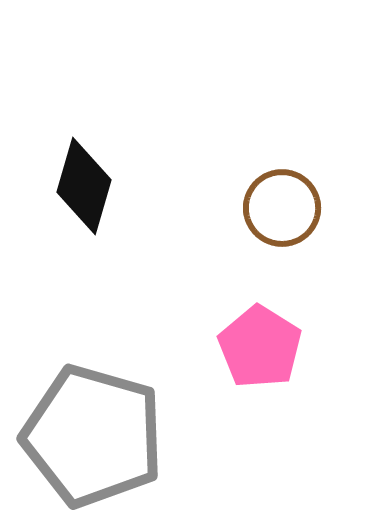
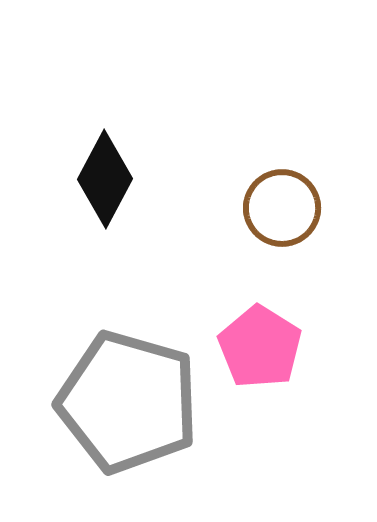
black diamond: moved 21 px right, 7 px up; rotated 12 degrees clockwise
gray pentagon: moved 35 px right, 34 px up
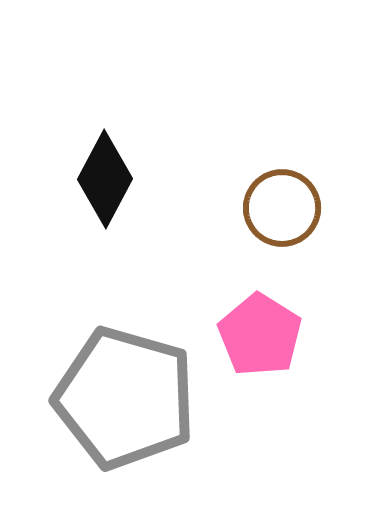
pink pentagon: moved 12 px up
gray pentagon: moved 3 px left, 4 px up
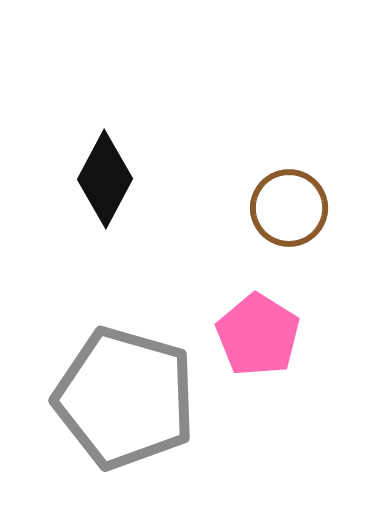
brown circle: moved 7 px right
pink pentagon: moved 2 px left
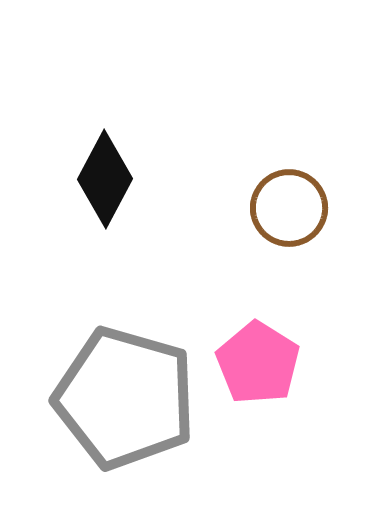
pink pentagon: moved 28 px down
